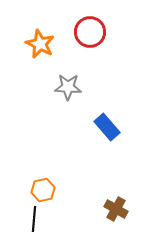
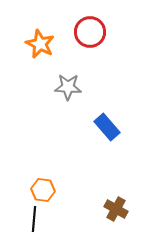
orange hexagon: rotated 20 degrees clockwise
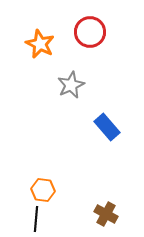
gray star: moved 3 px right, 2 px up; rotated 28 degrees counterclockwise
brown cross: moved 10 px left, 5 px down
black line: moved 2 px right
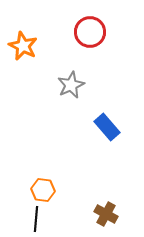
orange star: moved 17 px left, 2 px down
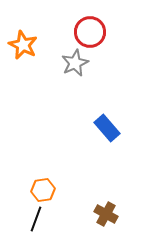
orange star: moved 1 px up
gray star: moved 4 px right, 22 px up
blue rectangle: moved 1 px down
orange hexagon: rotated 15 degrees counterclockwise
black line: rotated 15 degrees clockwise
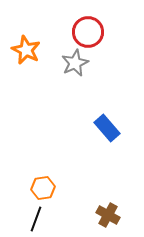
red circle: moved 2 px left
orange star: moved 3 px right, 5 px down
orange hexagon: moved 2 px up
brown cross: moved 2 px right, 1 px down
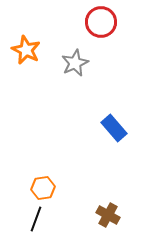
red circle: moved 13 px right, 10 px up
blue rectangle: moved 7 px right
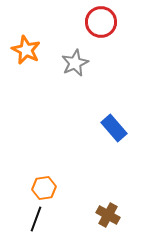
orange hexagon: moved 1 px right
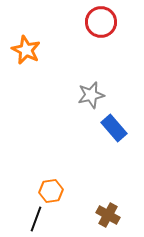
gray star: moved 16 px right, 32 px down; rotated 12 degrees clockwise
orange hexagon: moved 7 px right, 3 px down
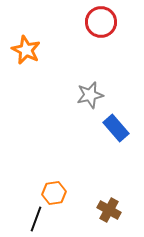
gray star: moved 1 px left
blue rectangle: moved 2 px right
orange hexagon: moved 3 px right, 2 px down
brown cross: moved 1 px right, 5 px up
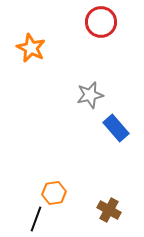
orange star: moved 5 px right, 2 px up
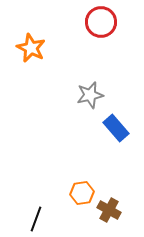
orange hexagon: moved 28 px right
